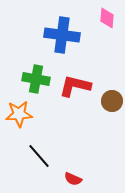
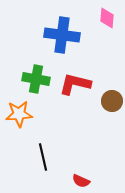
red L-shape: moved 2 px up
black line: moved 4 px right, 1 px down; rotated 28 degrees clockwise
red semicircle: moved 8 px right, 2 px down
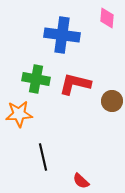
red semicircle: rotated 18 degrees clockwise
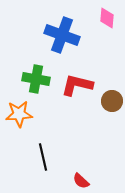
blue cross: rotated 12 degrees clockwise
red L-shape: moved 2 px right, 1 px down
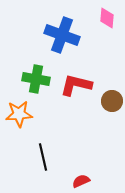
red L-shape: moved 1 px left
red semicircle: rotated 114 degrees clockwise
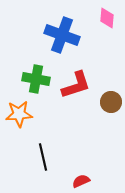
red L-shape: rotated 148 degrees clockwise
brown circle: moved 1 px left, 1 px down
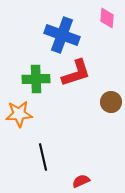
green cross: rotated 12 degrees counterclockwise
red L-shape: moved 12 px up
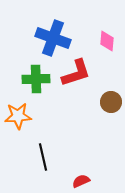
pink diamond: moved 23 px down
blue cross: moved 9 px left, 3 px down
orange star: moved 1 px left, 2 px down
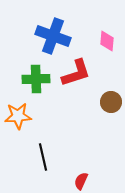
blue cross: moved 2 px up
red semicircle: rotated 42 degrees counterclockwise
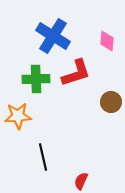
blue cross: rotated 12 degrees clockwise
